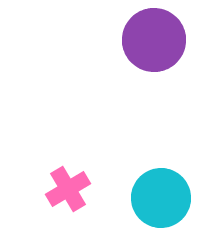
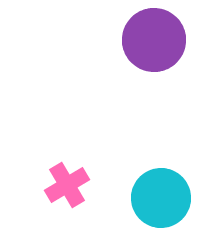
pink cross: moved 1 px left, 4 px up
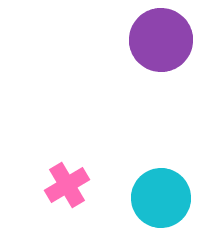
purple circle: moved 7 px right
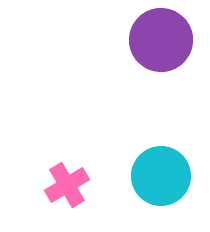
cyan circle: moved 22 px up
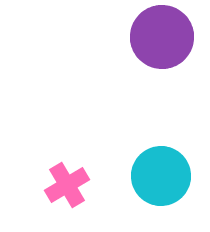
purple circle: moved 1 px right, 3 px up
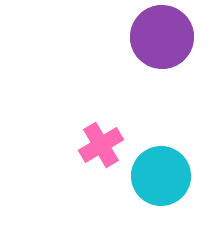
pink cross: moved 34 px right, 40 px up
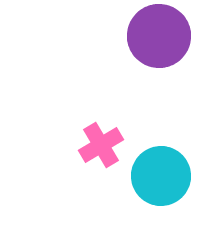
purple circle: moved 3 px left, 1 px up
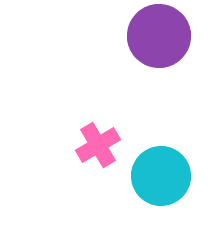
pink cross: moved 3 px left
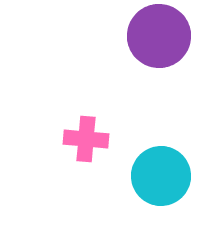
pink cross: moved 12 px left, 6 px up; rotated 36 degrees clockwise
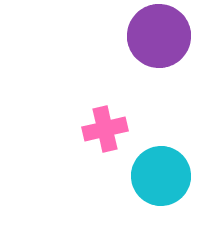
pink cross: moved 19 px right, 10 px up; rotated 18 degrees counterclockwise
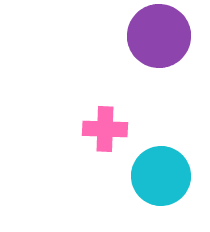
pink cross: rotated 15 degrees clockwise
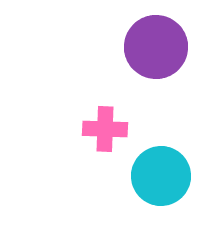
purple circle: moved 3 px left, 11 px down
